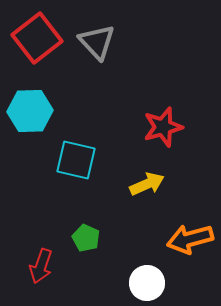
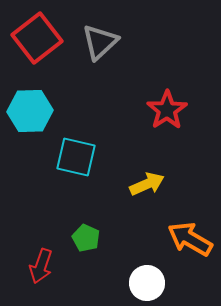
gray triangle: moved 3 px right; rotated 30 degrees clockwise
red star: moved 4 px right, 17 px up; rotated 18 degrees counterclockwise
cyan square: moved 3 px up
orange arrow: rotated 45 degrees clockwise
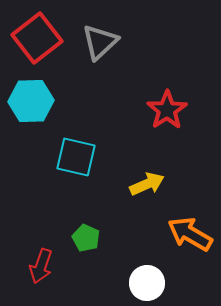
cyan hexagon: moved 1 px right, 10 px up
orange arrow: moved 5 px up
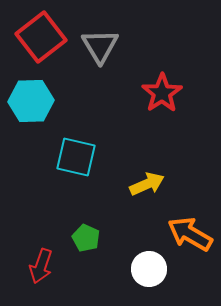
red square: moved 4 px right, 1 px up
gray triangle: moved 4 px down; rotated 18 degrees counterclockwise
red star: moved 5 px left, 17 px up
white circle: moved 2 px right, 14 px up
